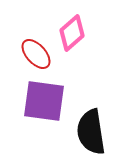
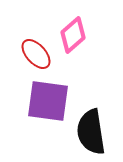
pink diamond: moved 1 px right, 2 px down
purple square: moved 4 px right
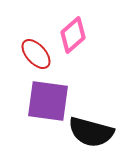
black semicircle: rotated 66 degrees counterclockwise
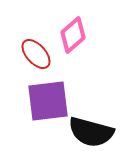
purple square: rotated 15 degrees counterclockwise
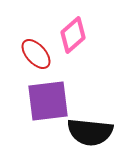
black semicircle: moved 1 px left; rotated 9 degrees counterclockwise
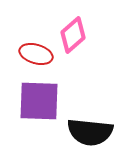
red ellipse: rotated 32 degrees counterclockwise
purple square: moved 9 px left; rotated 9 degrees clockwise
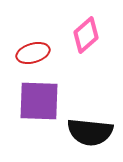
pink diamond: moved 13 px right
red ellipse: moved 3 px left, 1 px up; rotated 32 degrees counterclockwise
